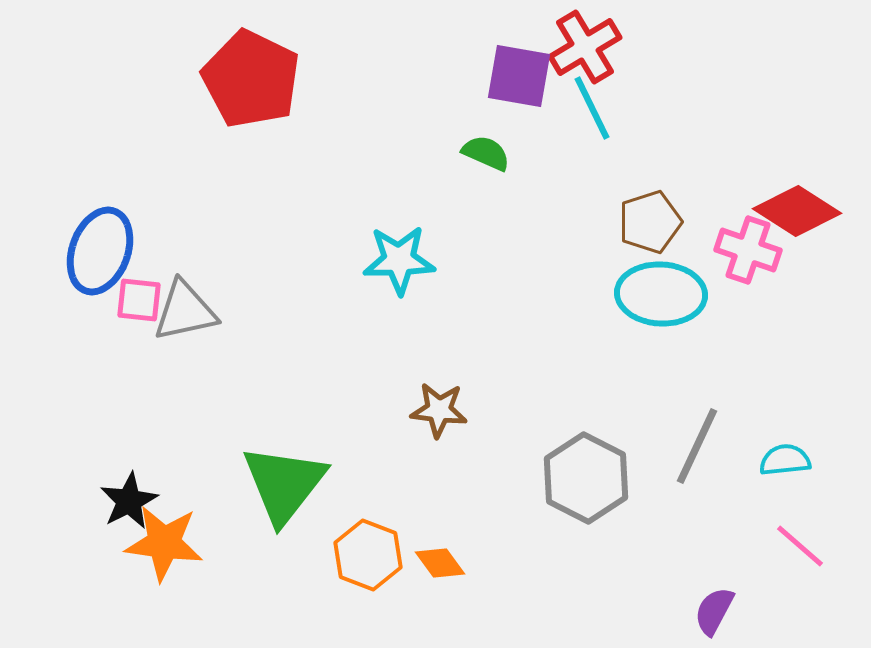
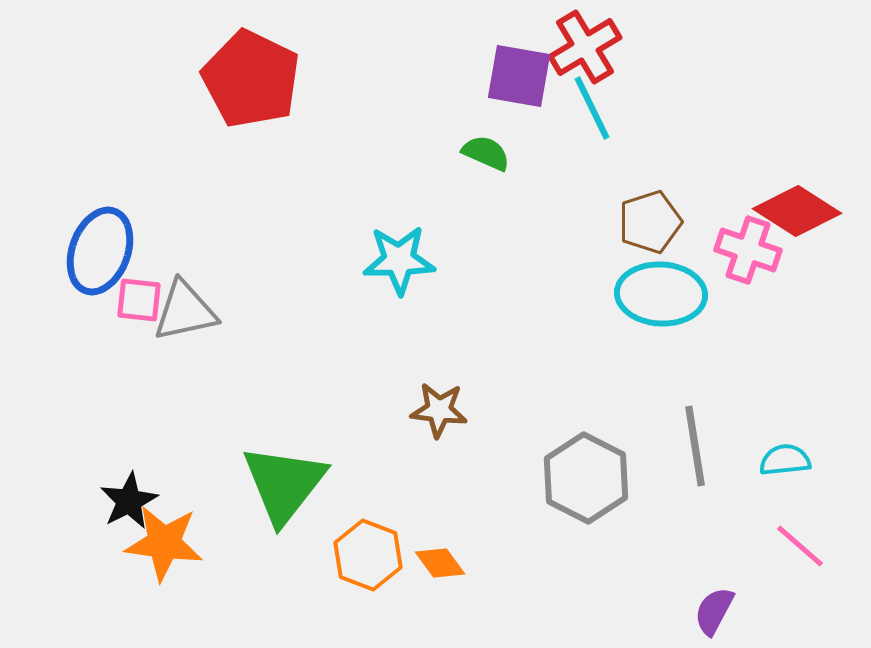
gray line: moved 2 px left; rotated 34 degrees counterclockwise
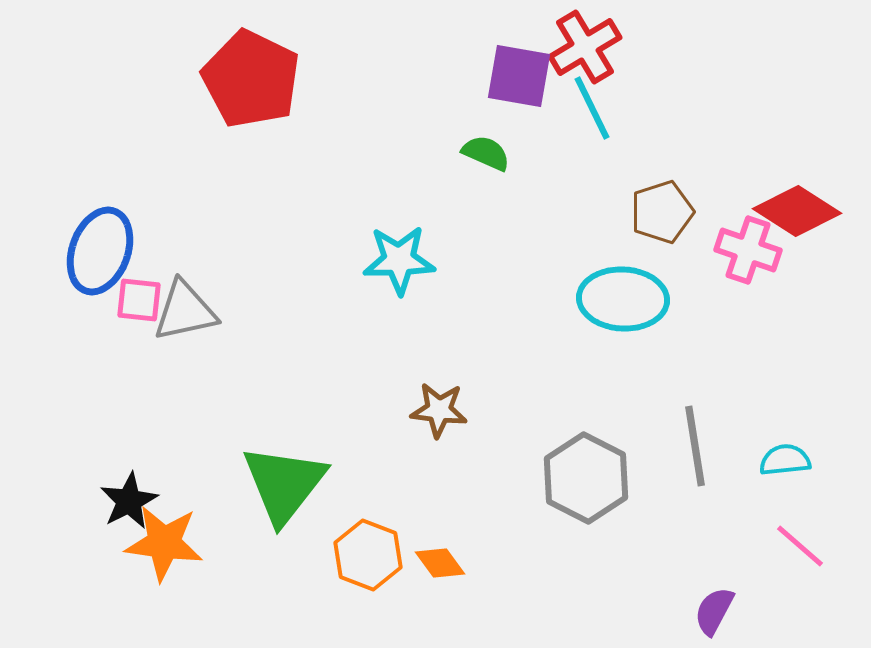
brown pentagon: moved 12 px right, 10 px up
cyan ellipse: moved 38 px left, 5 px down
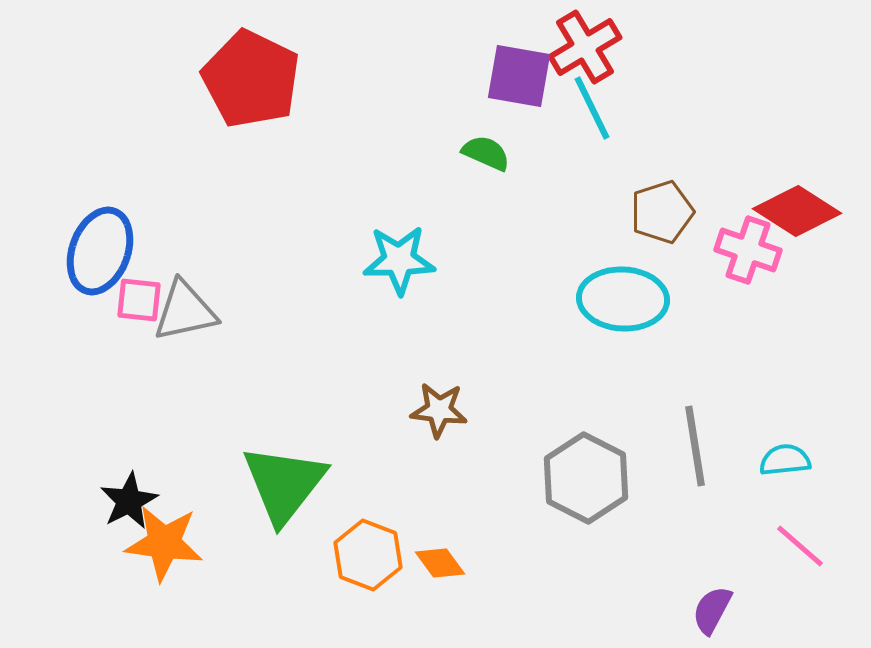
purple semicircle: moved 2 px left, 1 px up
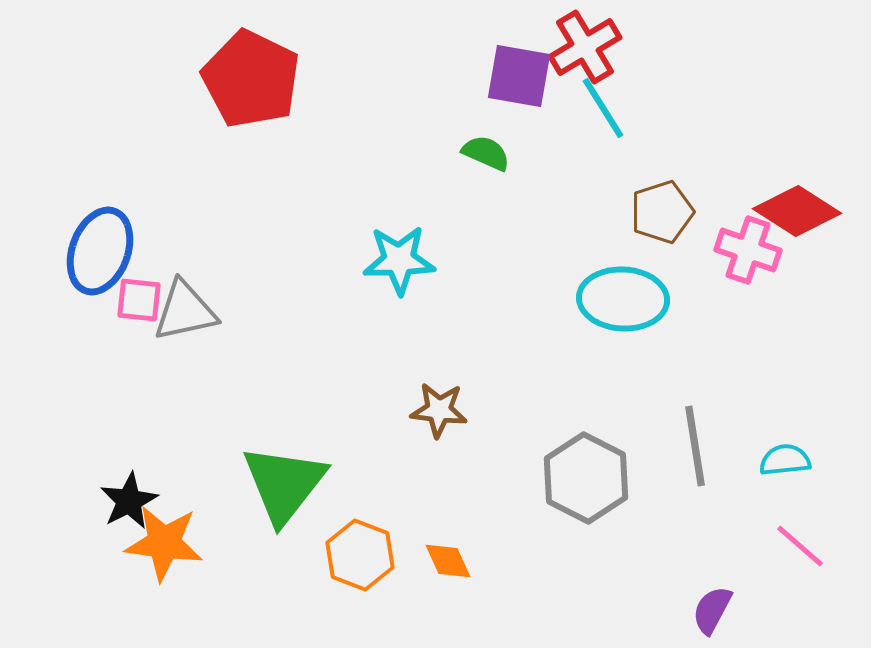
cyan line: moved 11 px right; rotated 6 degrees counterclockwise
orange hexagon: moved 8 px left
orange diamond: moved 8 px right, 2 px up; rotated 12 degrees clockwise
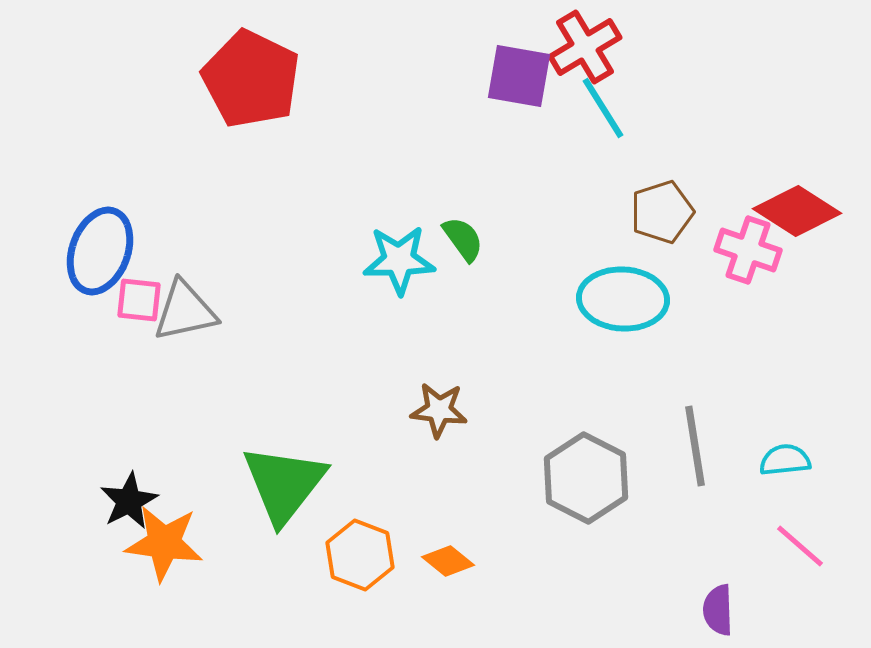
green semicircle: moved 23 px left, 86 px down; rotated 30 degrees clockwise
orange diamond: rotated 27 degrees counterclockwise
purple semicircle: moved 6 px right; rotated 30 degrees counterclockwise
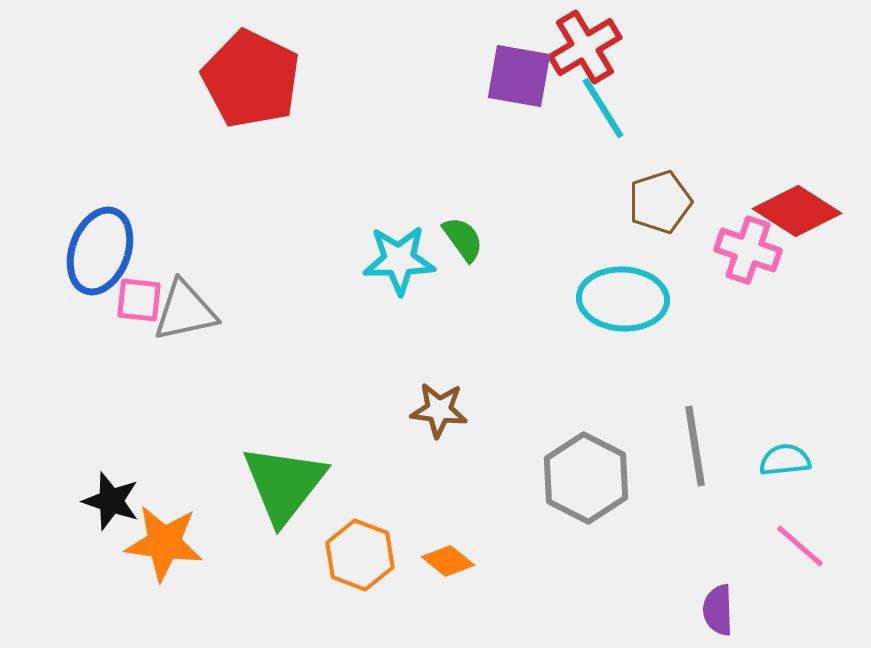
brown pentagon: moved 2 px left, 10 px up
black star: moved 18 px left; rotated 26 degrees counterclockwise
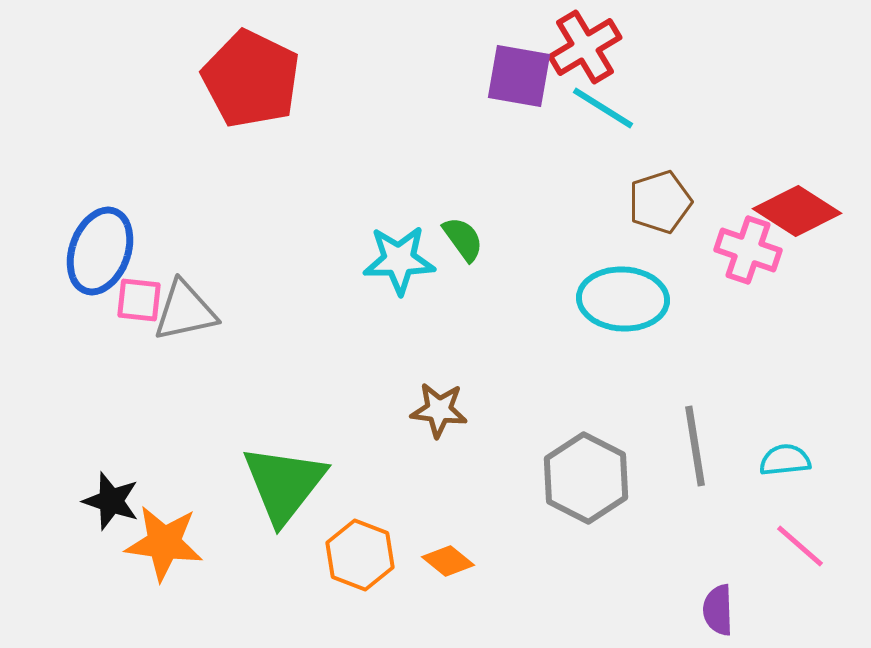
cyan line: rotated 26 degrees counterclockwise
